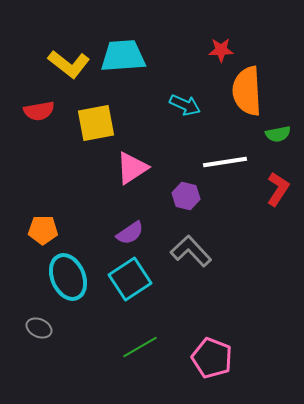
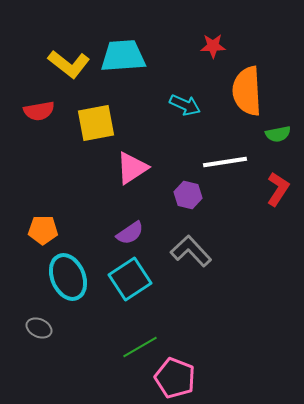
red star: moved 8 px left, 4 px up
purple hexagon: moved 2 px right, 1 px up
pink pentagon: moved 37 px left, 20 px down
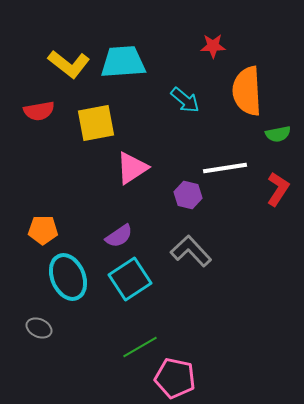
cyan trapezoid: moved 6 px down
cyan arrow: moved 5 px up; rotated 16 degrees clockwise
white line: moved 6 px down
purple semicircle: moved 11 px left, 3 px down
pink pentagon: rotated 9 degrees counterclockwise
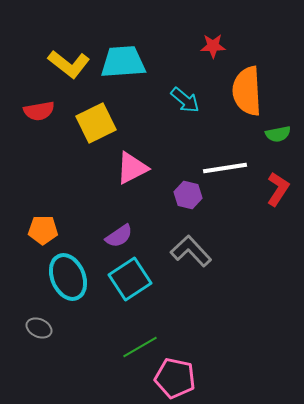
yellow square: rotated 15 degrees counterclockwise
pink triangle: rotated 6 degrees clockwise
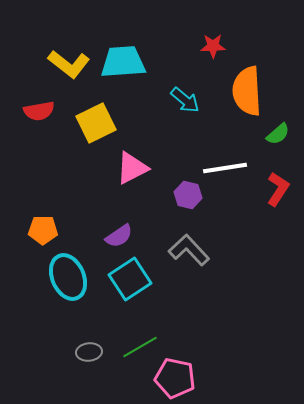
green semicircle: rotated 30 degrees counterclockwise
gray L-shape: moved 2 px left, 1 px up
gray ellipse: moved 50 px right, 24 px down; rotated 30 degrees counterclockwise
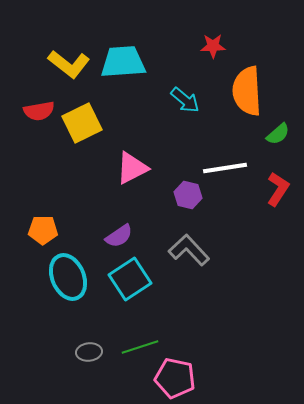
yellow square: moved 14 px left
green line: rotated 12 degrees clockwise
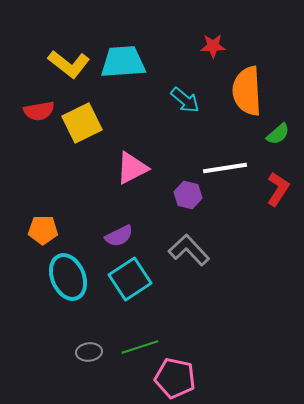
purple semicircle: rotated 8 degrees clockwise
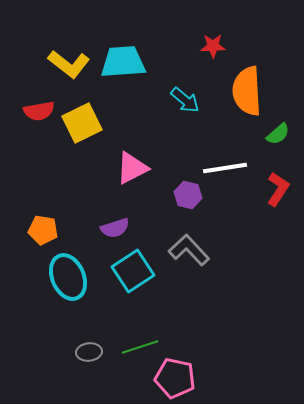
orange pentagon: rotated 8 degrees clockwise
purple semicircle: moved 4 px left, 8 px up; rotated 8 degrees clockwise
cyan square: moved 3 px right, 8 px up
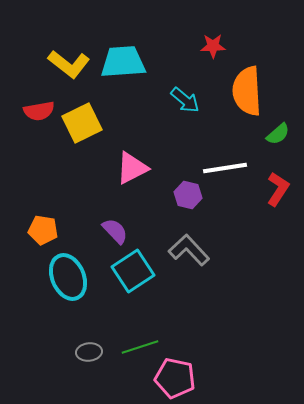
purple semicircle: moved 3 px down; rotated 116 degrees counterclockwise
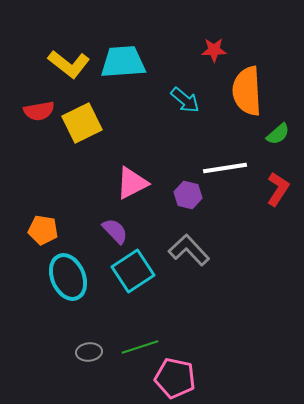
red star: moved 1 px right, 4 px down
pink triangle: moved 15 px down
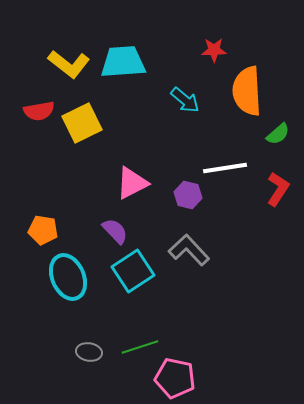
gray ellipse: rotated 15 degrees clockwise
